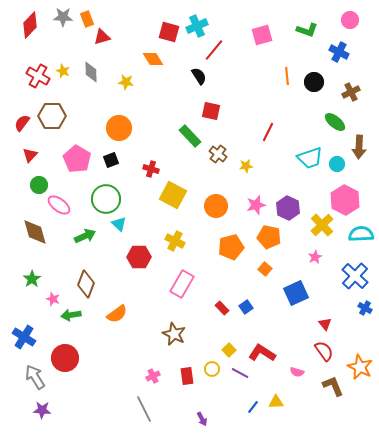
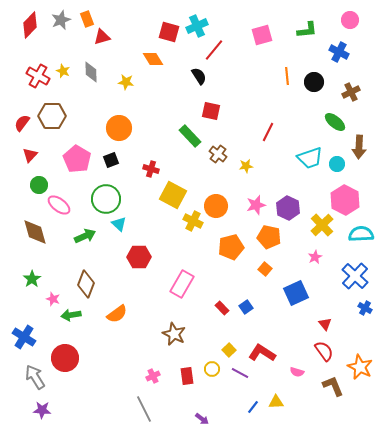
gray star at (63, 17): moved 2 px left, 3 px down; rotated 24 degrees counterclockwise
green L-shape at (307, 30): rotated 25 degrees counterclockwise
yellow cross at (175, 241): moved 18 px right, 20 px up
purple arrow at (202, 419): rotated 24 degrees counterclockwise
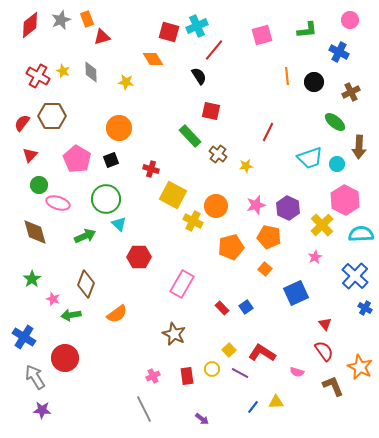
red diamond at (30, 25): rotated 8 degrees clockwise
pink ellipse at (59, 205): moved 1 px left, 2 px up; rotated 20 degrees counterclockwise
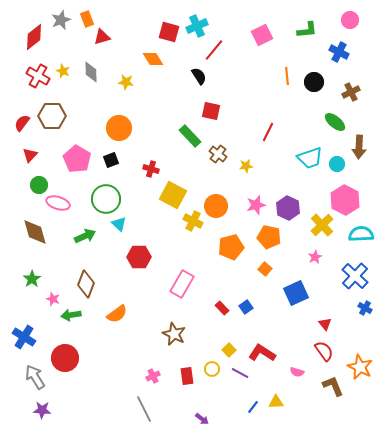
red diamond at (30, 25): moved 4 px right, 12 px down
pink square at (262, 35): rotated 10 degrees counterclockwise
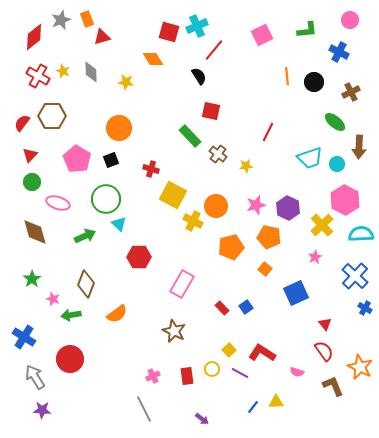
green circle at (39, 185): moved 7 px left, 3 px up
brown star at (174, 334): moved 3 px up
red circle at (65, 358): moved 5 px right, 1 px down
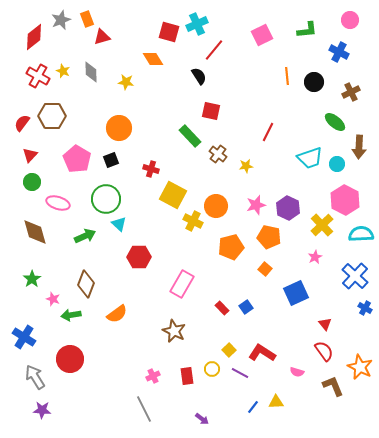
cyan cross at (197, 26): moved 2 px up
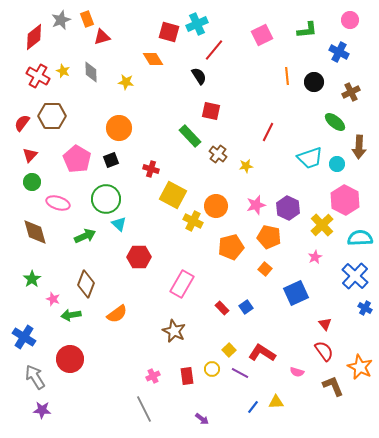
cyan semicircle at (361, 234): moved 1 px left, 4 px down
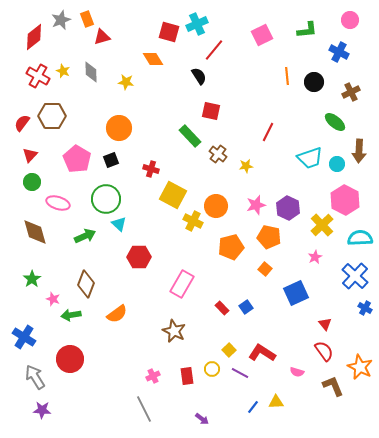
brown arrow at (359, 147): moved 4 px down
